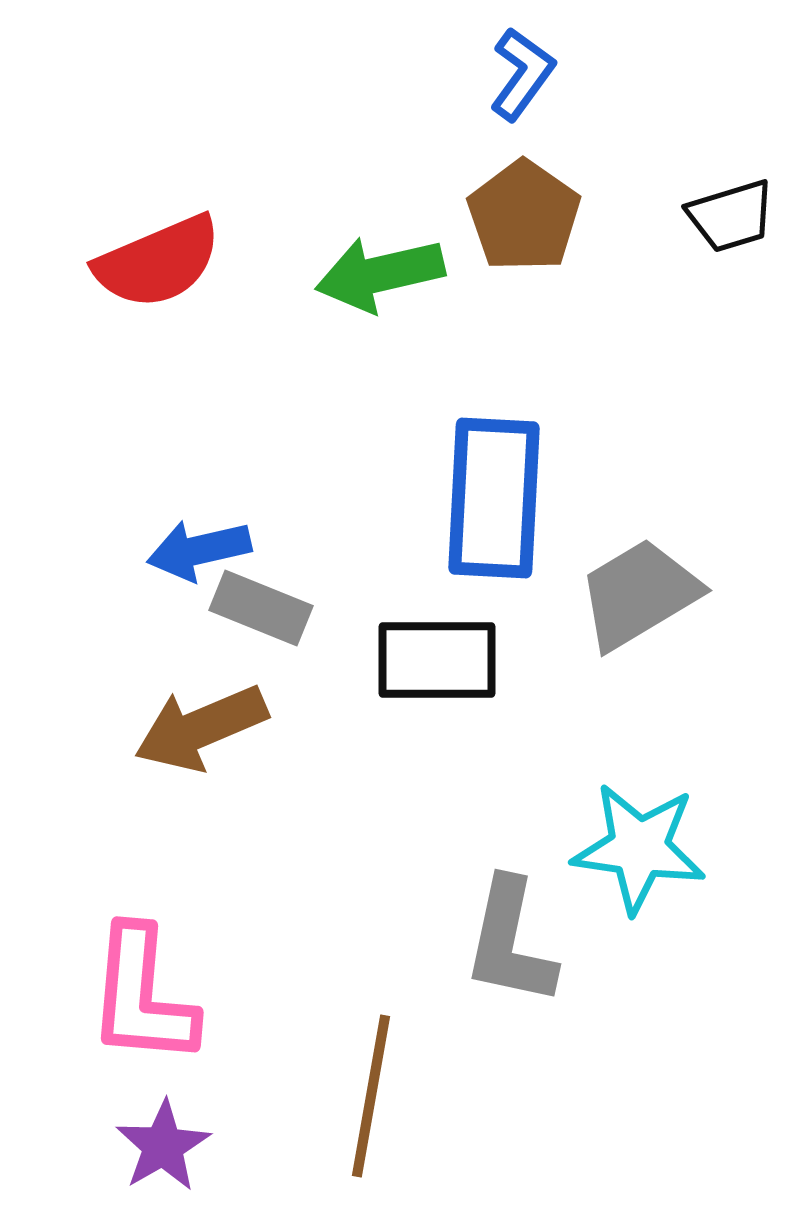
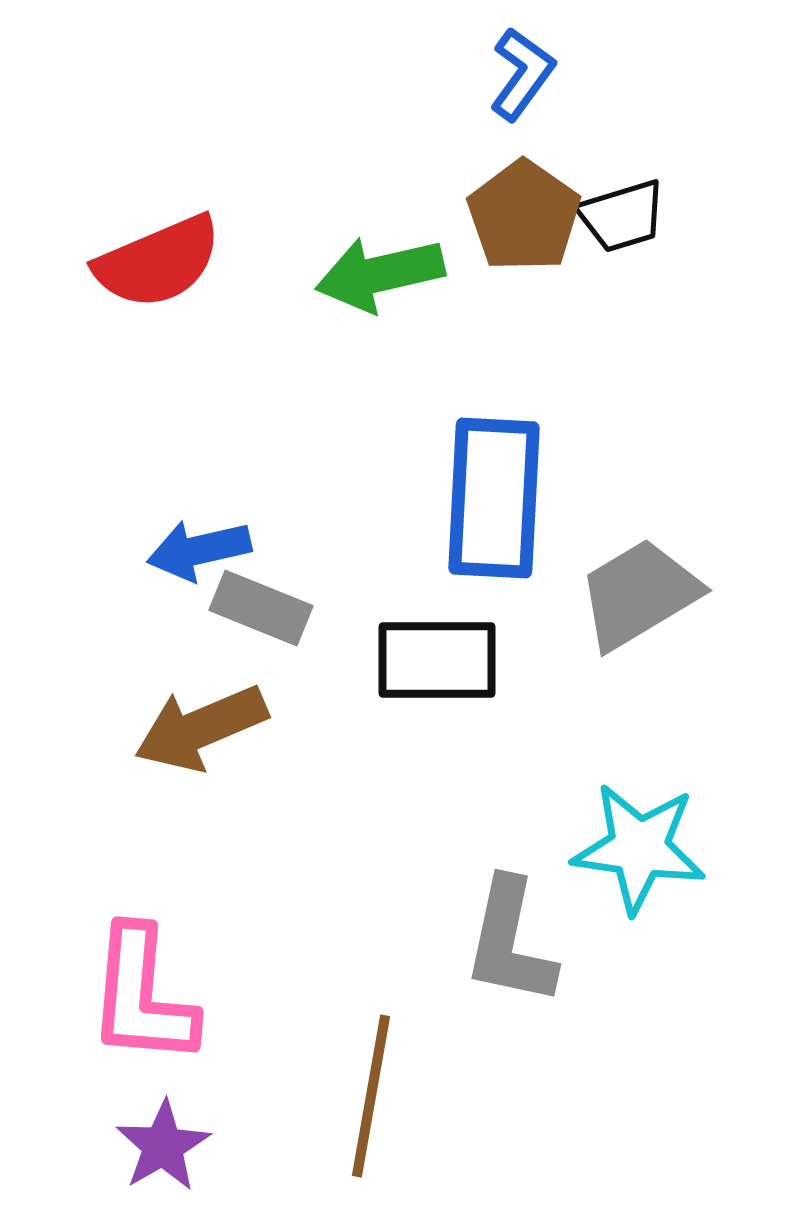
black trapezoid: moved 109 px left
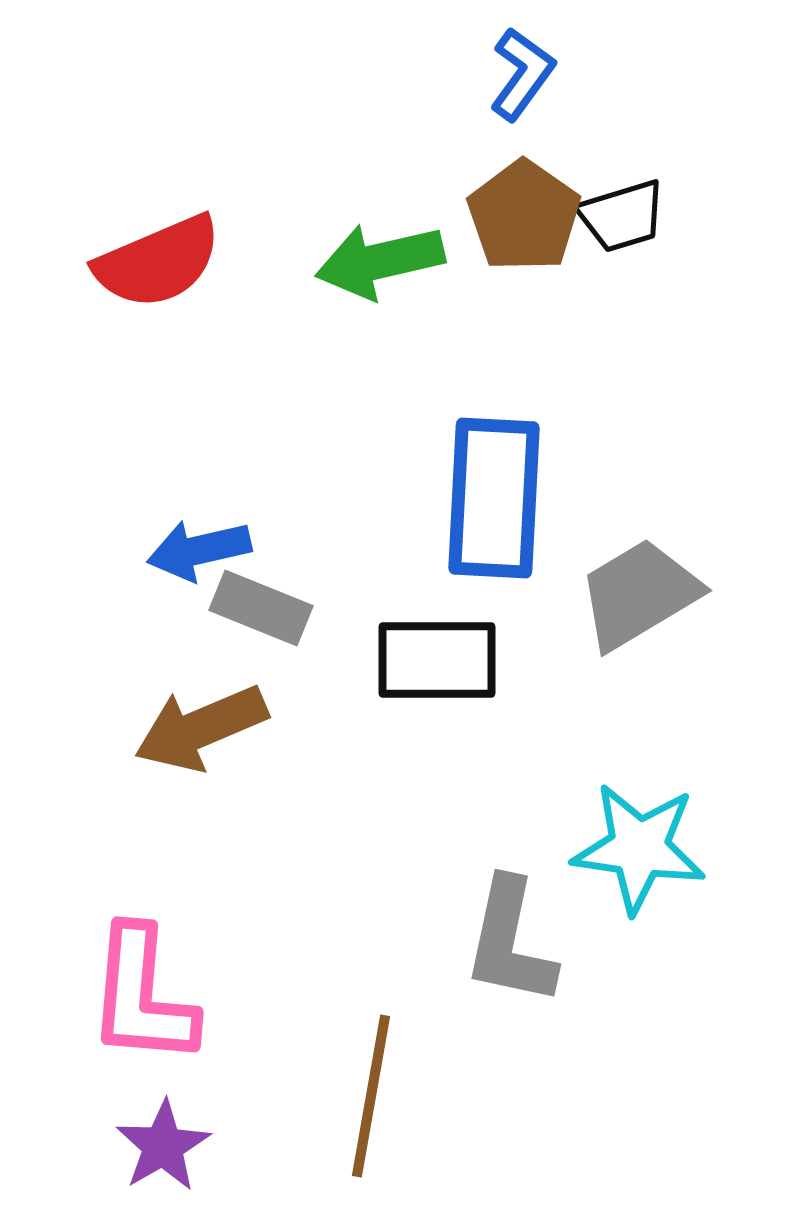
green arrow: moved 13 px up
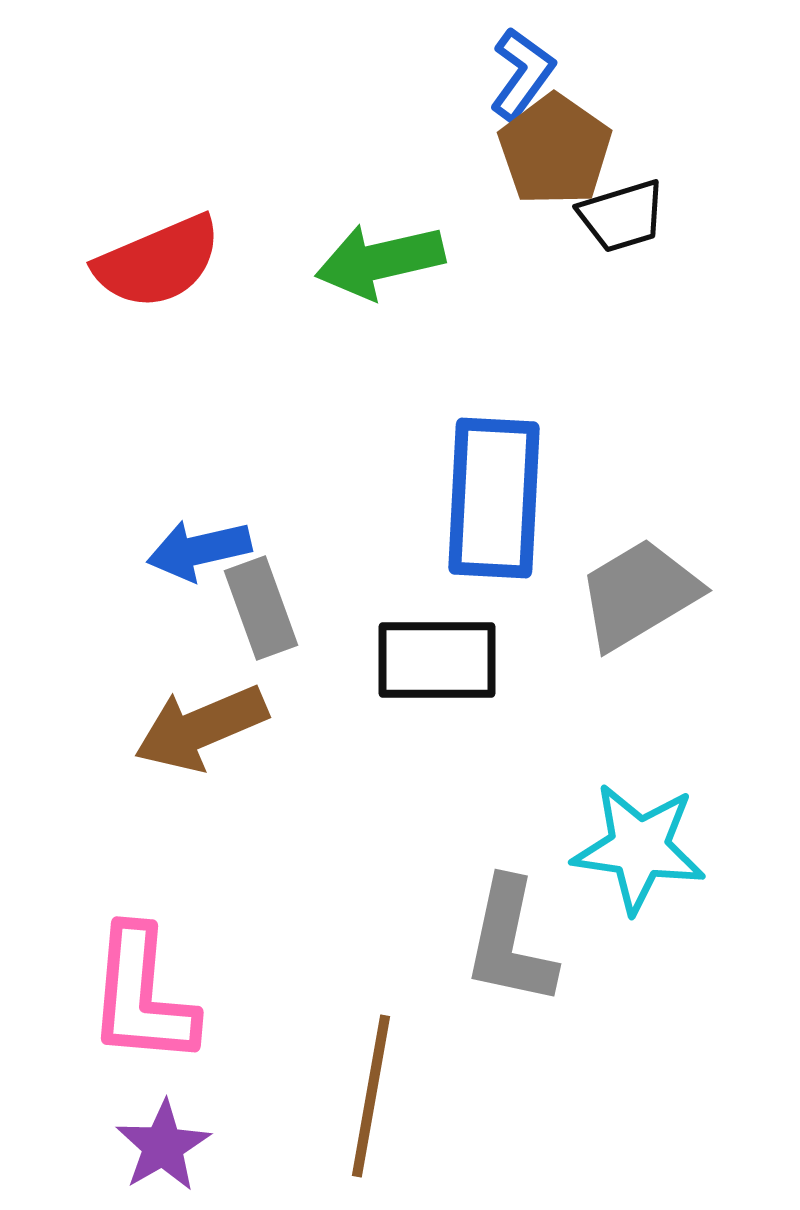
brown pentagon: moved 31 px right, 66 px up
gray rectangle: rotated 48 degrees clockwise
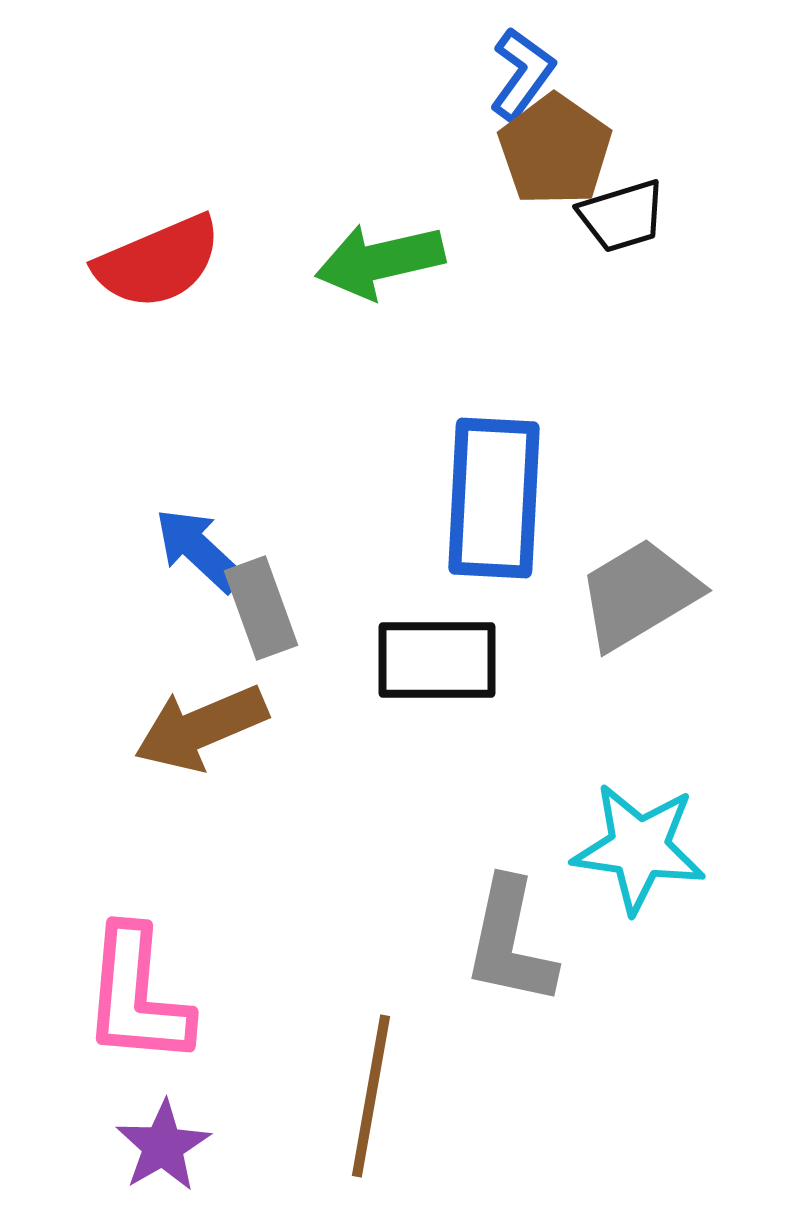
blue arrow: rotated 56 degrees clockwise
pink L-shape: moved 5 px left
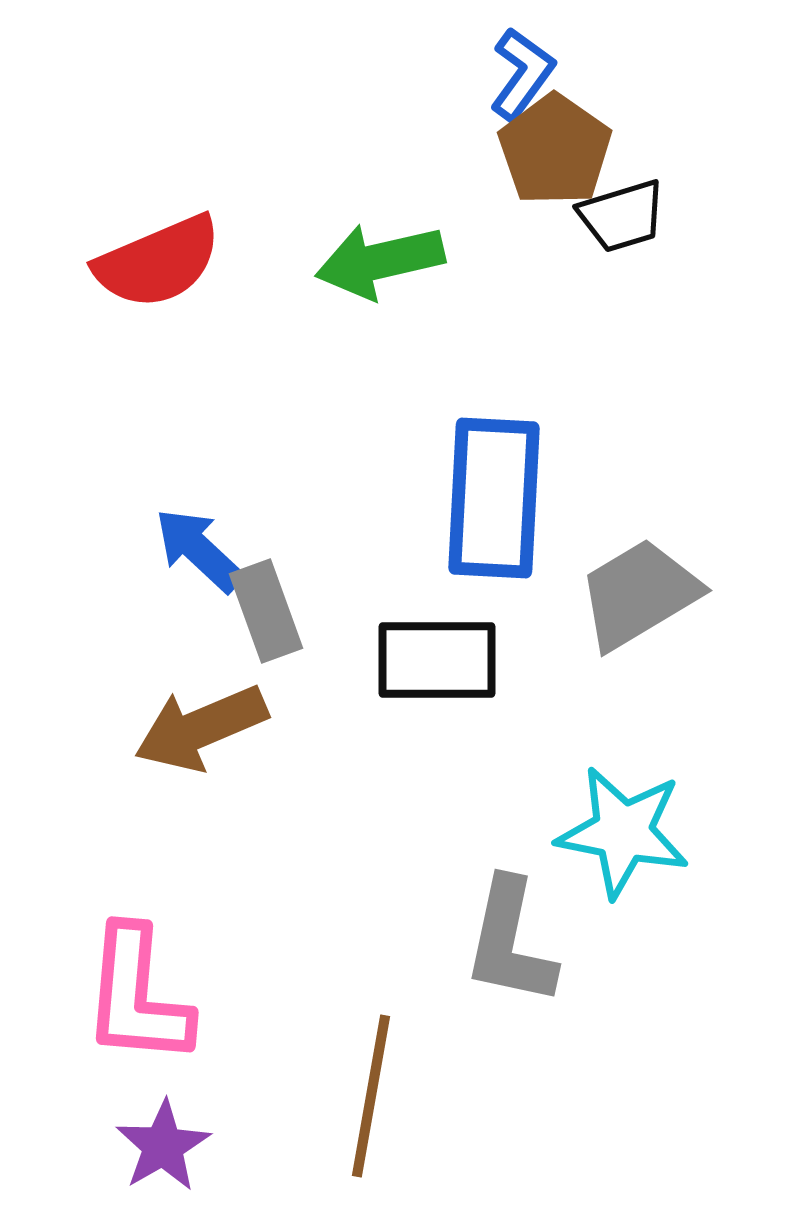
gray rectangle: moved 5 px right, 3 px down
cyan star: moved 16 px left, 16 px up; rotated 3 degrees clockwise
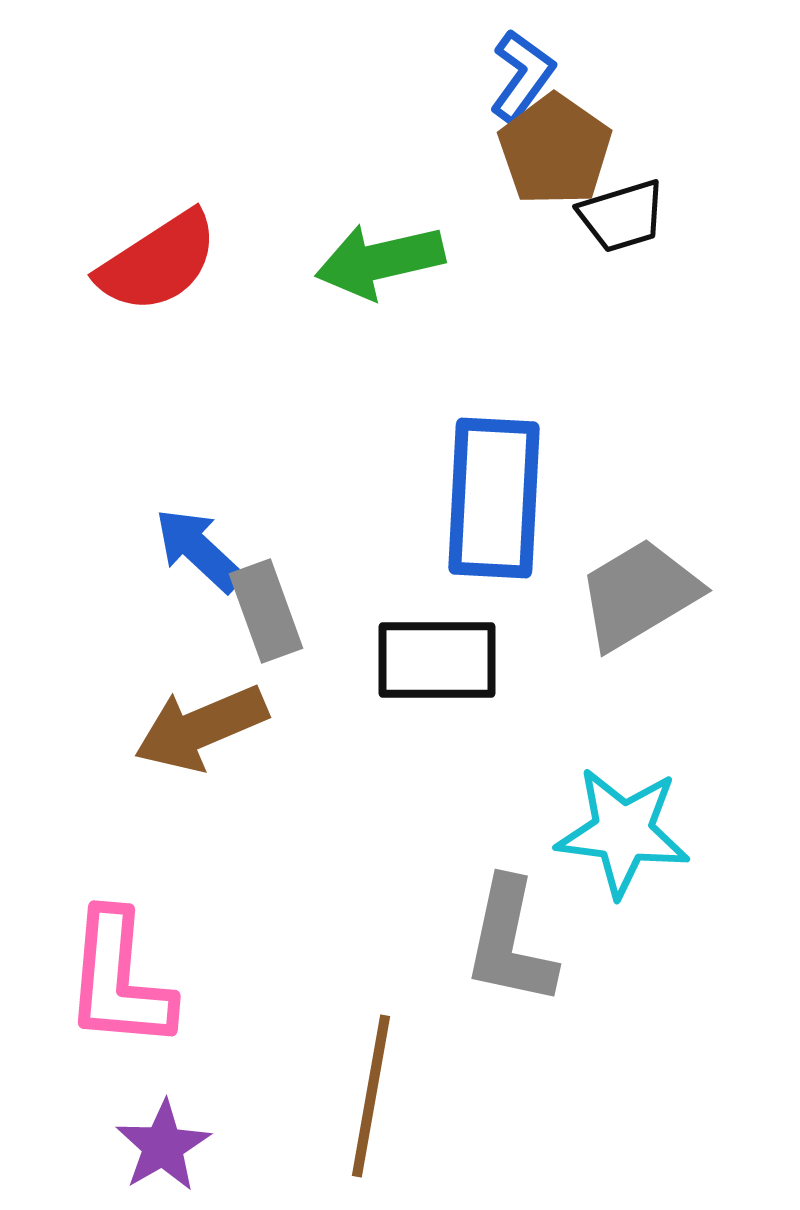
blue L-shape: moved 2 px down
red semicircle: rotated 10 degrees counterclockwise
cyan star: rotated 4 degrees counterclockwise
pink L-shape: moved 18 px left, 16 px up
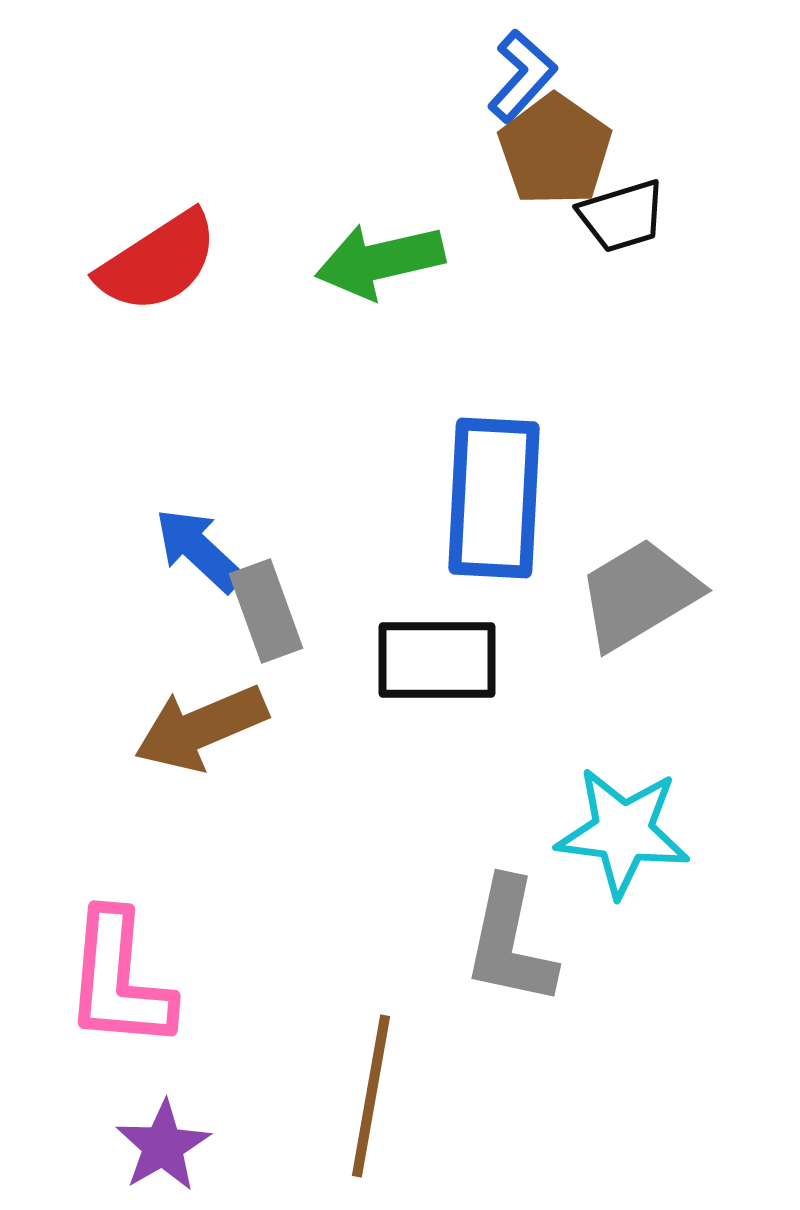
blue L-shape: rotated 6 degrees clockwise
